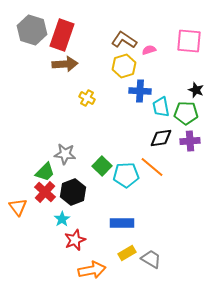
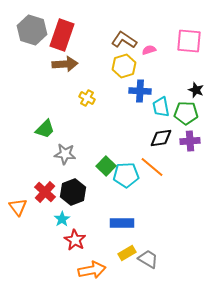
green square: moved 4 px right
green trapezoid: moved 43 px up
red star: rotated 20 degrees counterclockwise
gray trapezoid: moved 3 px left
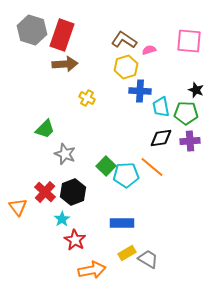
yellow hexagon: moved 2 px right, 1 px down
gray star: rotated 15 degrees clockwise
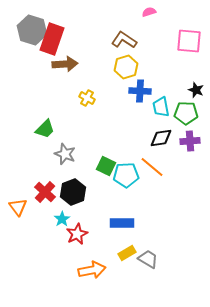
red rectangle: moved 10 px left, 4 px down
pink semicircle: moved 38 px up
green square: rotated 18 degrees counterclockwise
red star: moved 2 px right, 6 px up; rotated 15 degrees clockwise
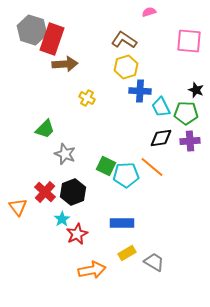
cyan trapezoid: rotated 15 degrees counterclockwise
gray trapezoid: moved 6 px right, 3 px down
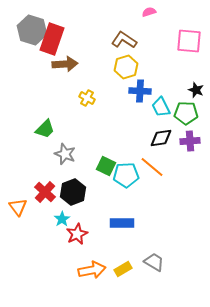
yellow rectangle: moved 4 px left, 16 px down
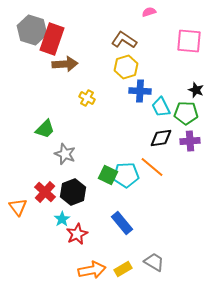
green square: moved 2 px right, 9 px down
blue rectangle: rotated 50 degrees clockwise
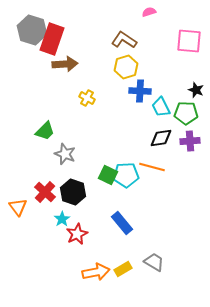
green trapezoid: moved 2 px down
orange line: rotated 25 degrees counterclockwise
black hexagon: rotated 20 degrees counterclockwise
orange arrow: moved 4 px right, 2 px down
